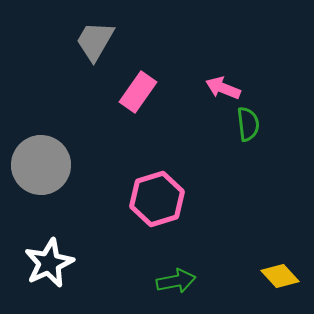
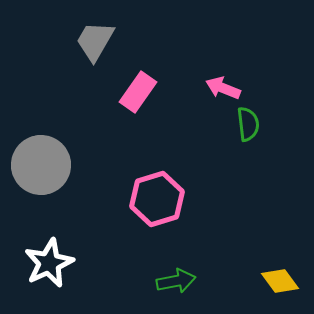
yellow diamond: moved 5 px down; rotated 6 degrees clockwise
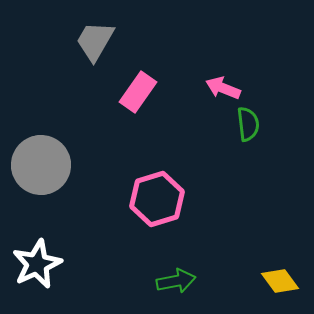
white star: moved 12 px left, 1 px down
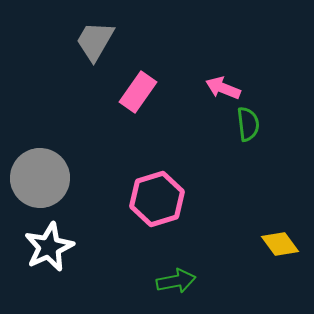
gray circle: moved 1 px left, 13 px down
white star: moved 12 px right, 17 px up
yellow diamond: moved 37 px up
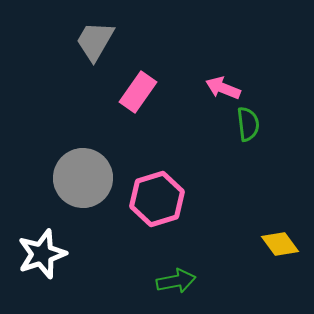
gray circle: moved 43 px right
white star: moved 7 px left, 7 px down; rotated 6 degrees clockwise
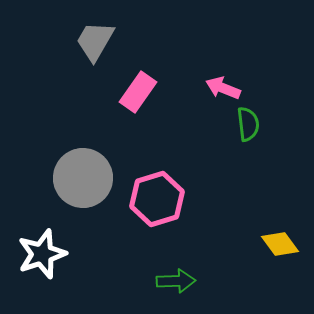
green arrow: rotated 9 degrees clockwise
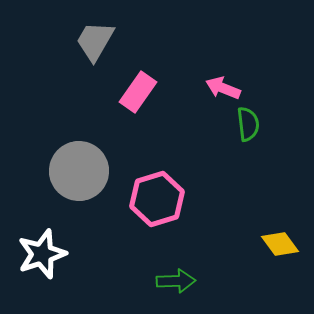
gray circle: moved 4 px left, 7 px up
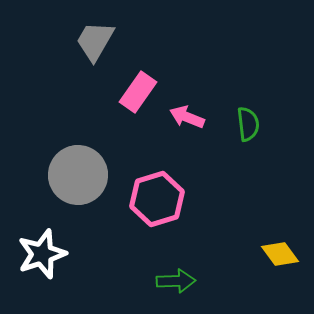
pink arrow: moved 36 px left, 29 px down
gray circle: moved 1 px left, 4 px down
yellow diamond: moved 10 px down
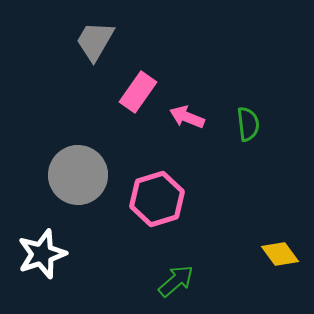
green arrow: rotated 39 degrees counterclockwise
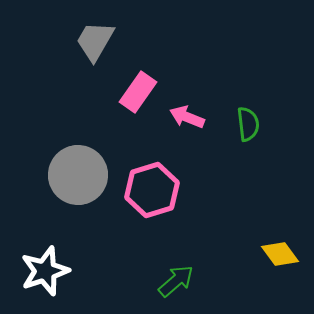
pink hexagon: moved 5 px left, 9 px up
white star: moved 3 px right, 17 px down
